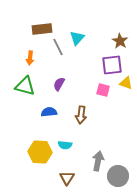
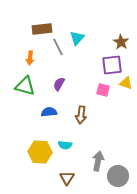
brown star: moved 1 px right, 1 px down
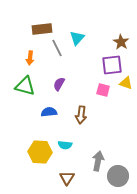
gray line: moved 1 px left, 1 px down
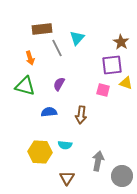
orange arrow: rotated 24 degrees counterclockwise
gray circle: moved 4 px right
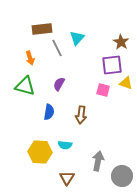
blue semicircle: rotated 105 degrees clockwise
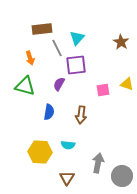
purple square: moved 36 px left
yellow triangle: moved 1 px right, 1 px down
pink square: rotated 24 degrees counterclockwise
cyan semicircle: moved 3 px right
gray arrow: moved 2 px down
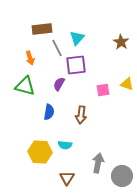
cyan semicircle: moved 3 px left
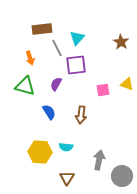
purple semicircle: moved 3 px left
blue semicircle: rotated 42 degrees counterclockwise
cyan semicircle: moved 1 px right, 2 px down
gray arrow: moved 1 px right, 3 px up
